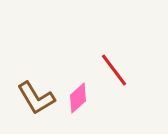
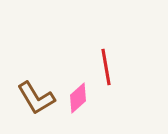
red line: moved 8 px left, 3 px up; rotated 27 degrees clockwise
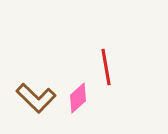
brown L-shape: rotated 15 degrees counterclockwise
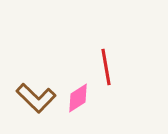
pink diamond: rotated 8 degrees clockwise
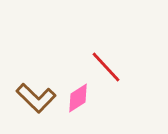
red line: rotated 33 degrees counterclockwise
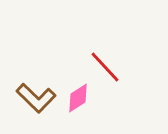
red line: moved 1 px left
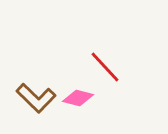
pink diamond: rotated 48 degrees clockwise
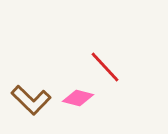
brown L-shape: moved 5 px left, 2 px down
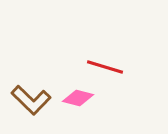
red line: rotated 30 degrees counterclockwise
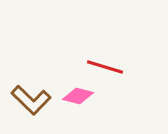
pink diamond: moved 2 px up
